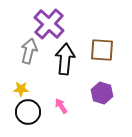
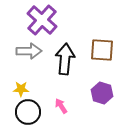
purple cross: moved 7 px left, 4 px up
gray arrow: rotated 75 degrees clockwise
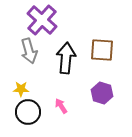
gray arrow: rotated 75 degrees clockwise
black arrow: moved 1 px right, 1 px up
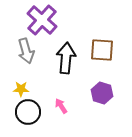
gray arrow: moved 3 px left
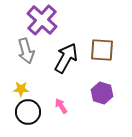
black arrow: rotated 24 degrees clockwise
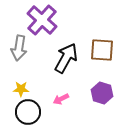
gray arrow: moved 7 px left, 3 px up; rotated 25 degrees clockwise
pink arrow: moved 7 px up; rotated 84 degrees counterclockwise
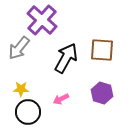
gray arrow: rotated 30 degrees clockwise
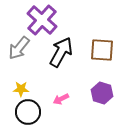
black arrow: moved 5 px left, 6 px up
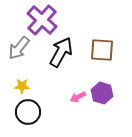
yellow star: moved 1 px right, 3 px up
pink arrow: moved 17 px right, 2 px up
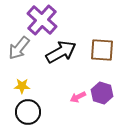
black arrow: rotated 32 degrees clockwise
